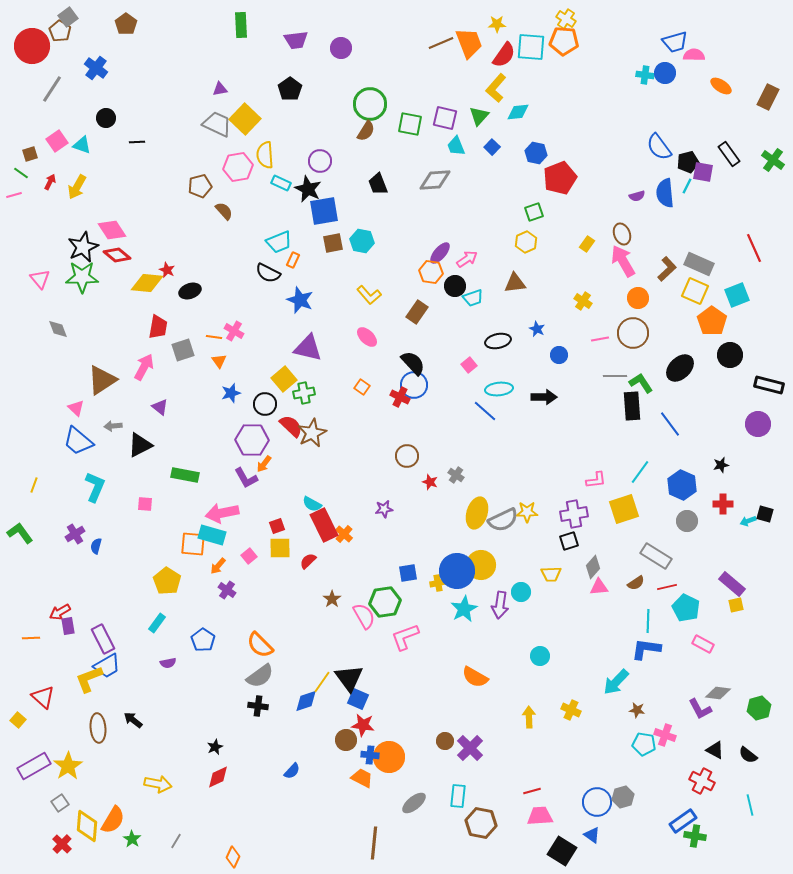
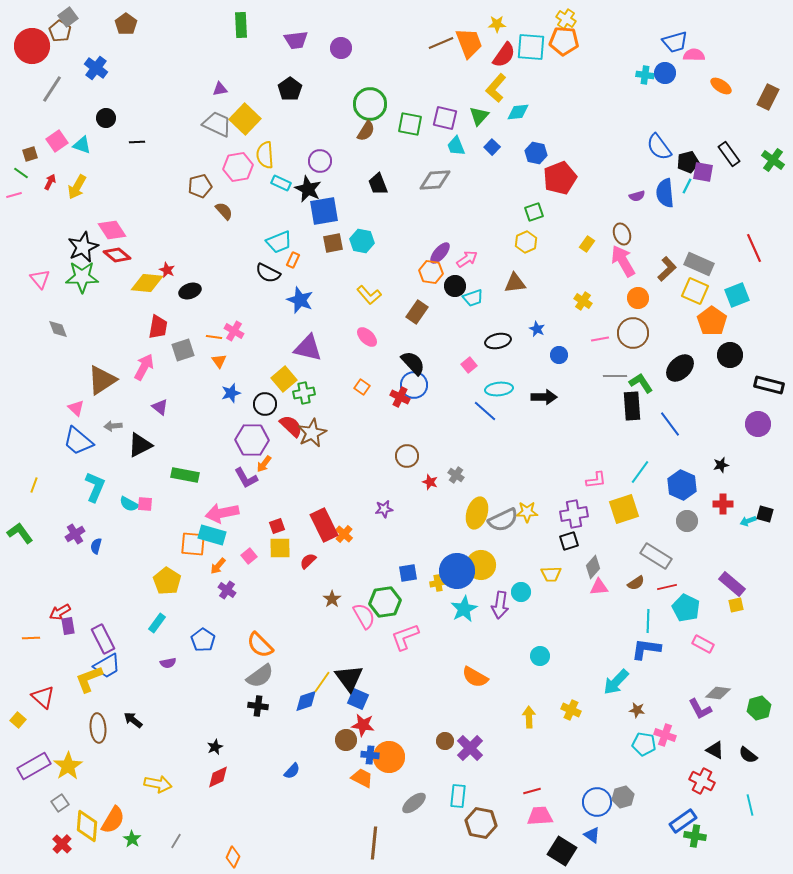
cyan semicircle at (312, 504): moved 183 px left
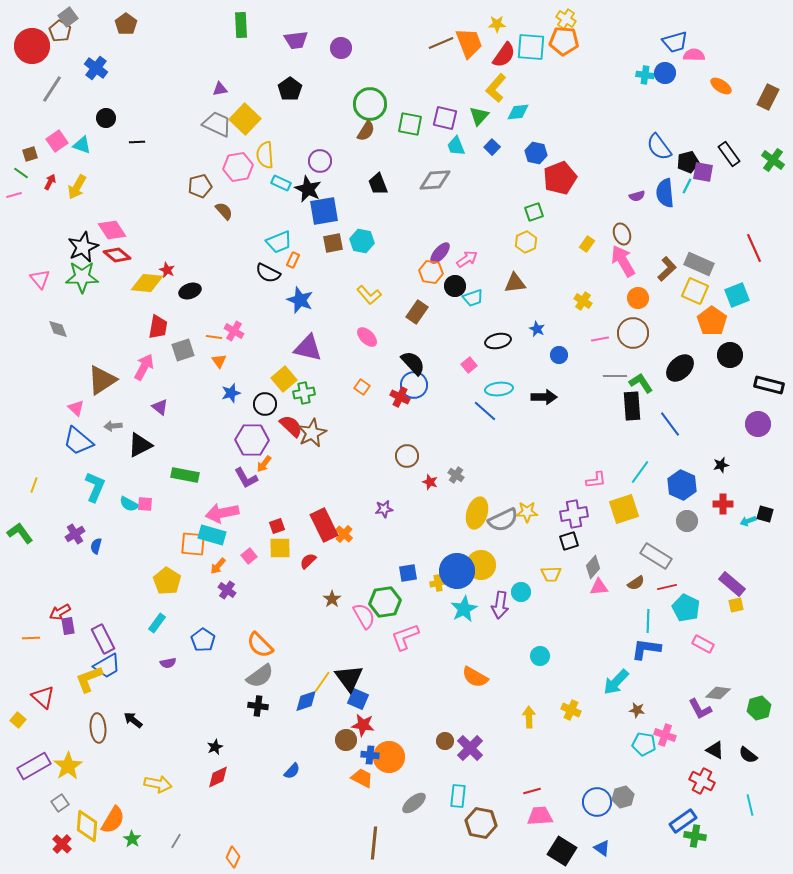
blue triangle at (592, 835): moved 10 px right, 13 px down
